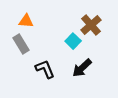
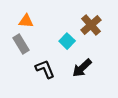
cyan square: moved 6 px left
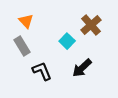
orange triangle: rotated 42 degrees clockwise
gray rectangle: moved 1 px right, 2 px down
black L-shape: moved 3 px left, 2 px down
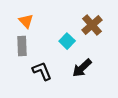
brown cross: moved 1 px right
gray rectangle: rotated 30 degrees clockwise
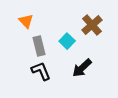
gray rectangle: moved 17 px right; rotated 12 degrees counterclockwise
black L-shape: moved 1 px left
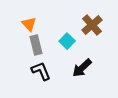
orange triangle: moved 3 px right, 3 px down
gray rectangle: moved 3 px left, 1 px up
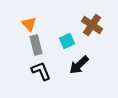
brown cross: rotated 15 degrees counterclockwise
cyan square: rotated 21 degrees clockwise
black arrow: moved 3 px left, 3 px up
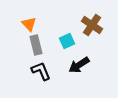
black arrow: rotated 10 degrees clockwise
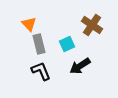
cyan square: moved 3 px down
gray rectangle: moved 3 px right, 1 px up
black arrow: moved 1 px right, 1 px down
